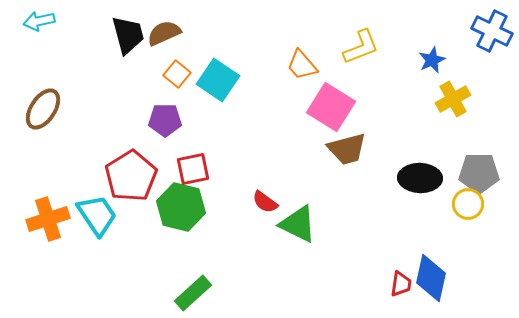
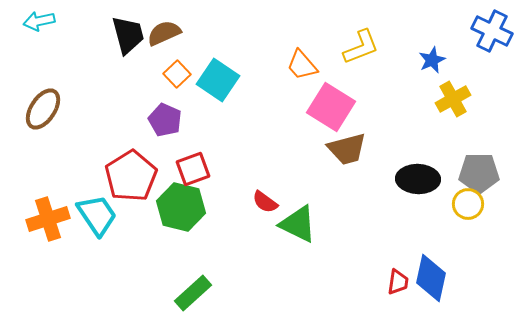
orange square: rotated 8 degrees clockwise
purple pentagon: rotated 24 degrees clockwise
red square: rotated 8 degrees counterclockwise
black ellipse: moved 2 px left, 1 px down
red trapezoid: moved 3 px left, 2 px up
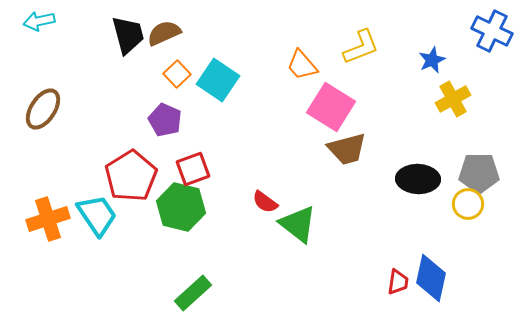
green triangle: rotated 12 degrees clockwise
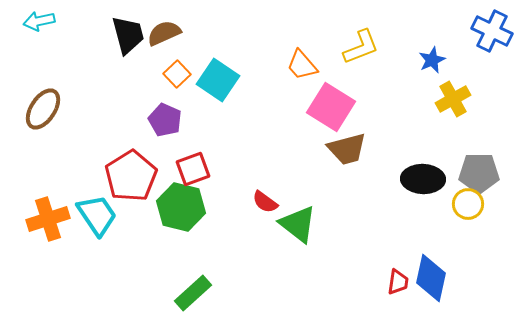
black ellipse: moved 5 px right
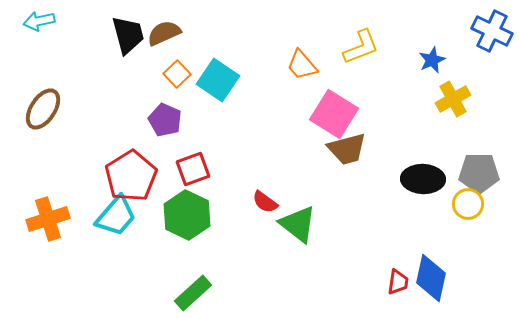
pink square: moved 3 px right, 7 px down
green hexagon: moved 6 px right, 8 px down; rotated 12 degrees clockwise
cyan trapezoid: moved 19 px right, 1 px down; rotated 75 degrees clockwise
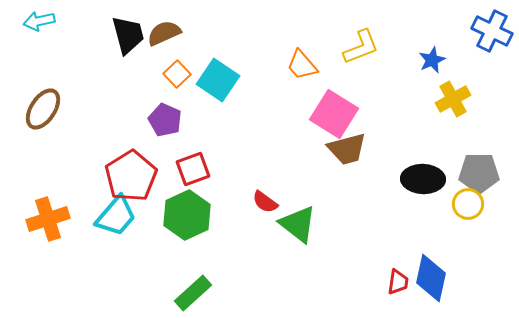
green hexagon: rotated 9 degrees clockwise
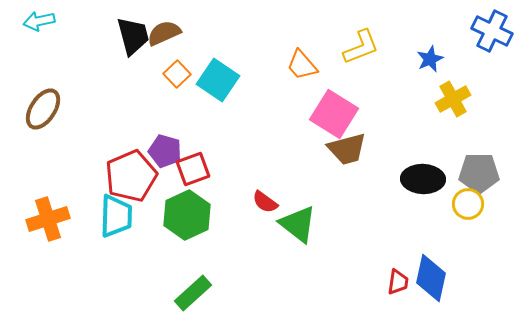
black trapezoid: moved 5 px right, 1 px down
blue star: moved 2 px left, 1 px up
purple pentagon: moved 31 px down; rotated 8 degrees counterclockwise
red pentagon: rotated 9 degrees clockwise
cyan trapezoid: rotated 39 degrees counterclockwise
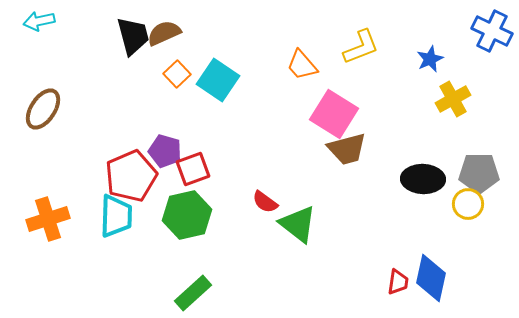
green hexagon: rotated 12 degrees clockwise
